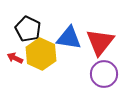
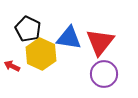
red arrow: moved 3 px left, 8 px down
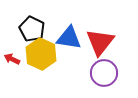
black pentagon: moved 4 px right
red arrow: moved 7 px up
purple circle: moved 1 px up
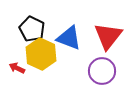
blue triangle: rotated 12 degrees clockwise
red triangle: moved 8 px right, 6 px up
red arrow: moved 5 px right, 9 px down
purple circle: moved 2 px left, 2 px up
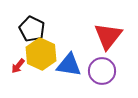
blue triangle: moved 27 px down; rotated 12 degrees counterclockwise
red arrow: moved 1 px right, 2 px up; rotated 77 degrees counterclockwise
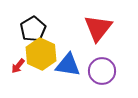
black pentagon: moved 1 px right; rotated 15 degrees clockwise
red triangle: moved 10 px left, 8 px up
blue triangle: moved 1 px left
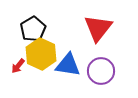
purple circle: moved 1 px left
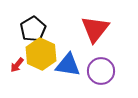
red triangle: moved 3 px left, 1 px down
red arrow: moved 1 px left, 1 px up
